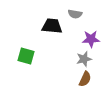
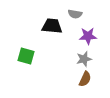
purple star: moved 3 px left, 3 px up
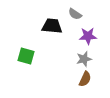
gray semicircle: rotated 24 degrees clockwise
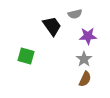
gray semicircle: rotated 48 degrees counterclockwise
black trapezoid: rotated 50 degrees clockwise
gray star: rotated 21 degrees counterclockwise
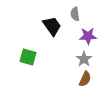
gray semicircle: rotated 96 degrees clockwise
green square: moved 2 px right, 1 px down
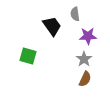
green square: moved 1 px up
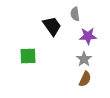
green square: rotated 18 degrees counterclockwise
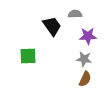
gray semicircle: rotated 96 degrees clockwise
gray star: rotated 28 degrees counterclockwise
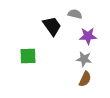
gray semicircle: rotated 16 degrees clockwise
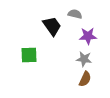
green square: moved 1 px right, 1 px up
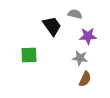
gray star: moved 4 px left, 1 px up
